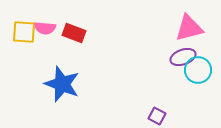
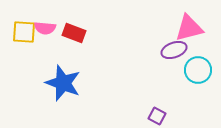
purple ellipse: moved 9 px left, 7 px up
blue star: moved 1 px right, 1 px up
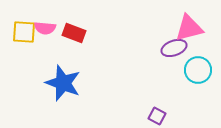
purple ellipse: moved 2 px up
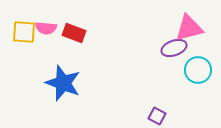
pink semicircle: moved 1 px right
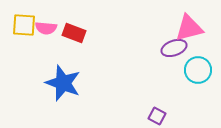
yellow square: moved 7 px up
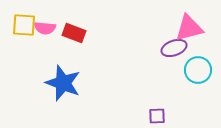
pink semicircle: moved 1 px left
purple square: rotated 30 degrees counterclockwise
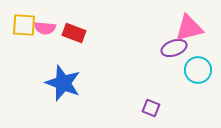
purple square: moved 6 px left, 8 px up; rotated 24 degrees clockwise
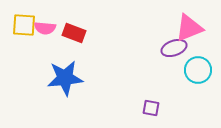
pink triangle: rotated 8 degrees counterclockwise
blue star: moved 2 px right, 5 px up; rotated 27 degrees counterclockwise
purple square: rotated 12 degrees counterclockwise
